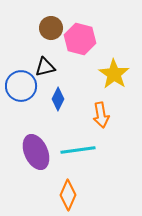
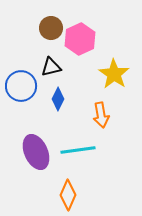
pink hexagon: rotated 20 degrees clockwise
black triangle: moved 6 px right
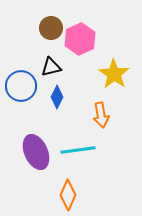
blue diamond: moved 1 px left, 2 px up
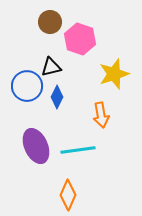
brown circle: moved 1 px left, 6 px up
pink hexagon: rotated 16 degrees counterclockwise
yellow star: rotated 20 degrees clockwise
blue circle: moved 6 px right
purple ellipse: moved 6 px up
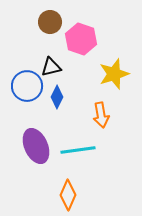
pink hexagon: moved 1 px right
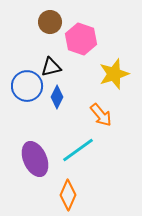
orange arrow: rotated 30 degrees counterclockwise
purple ellipse: moved 1 px left, 13 px down
cyan line: rotated 28 degrees counterclockwise
